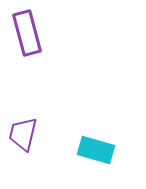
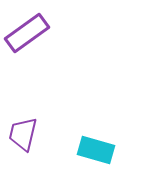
purple rectangle: rotated 69 degrees clockwise
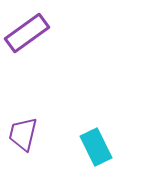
cyan rectangle: moved 3 px up; rotated 48 degrees clockwise
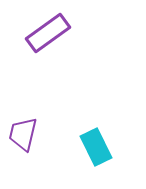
purple rectangle: moved 21 px right
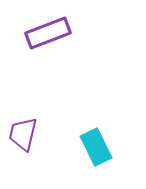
purple rectangle: rotated 15 degrees clockwise
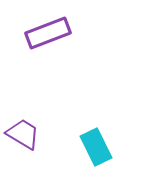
purple trapezoid: rotated 108 degrees clockwise
